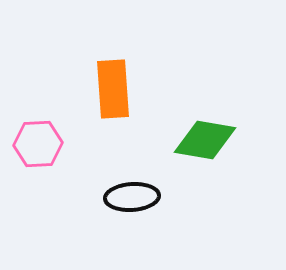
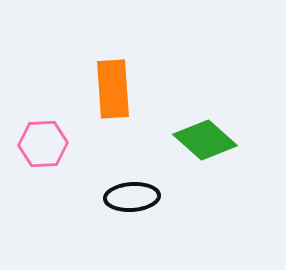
green diamond: rotated 32 degrees clockwise
pink hexagon: moved 5 px right
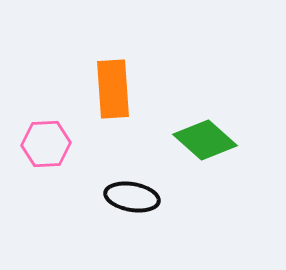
pink hexagon: moved 3 px right
black ellipse: rotated 14 degrees clockwise
